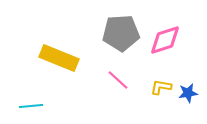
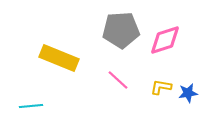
gray pentagon: moved 3 px up
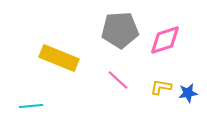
gray pentagon: moved 1 px left
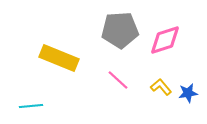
yellow L-shape: rotated 40 degrees clockwise
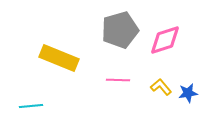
gray pentagon: rotated 12 degrees counterclockwise
pink line: rotated 40 degrees counterclockwise
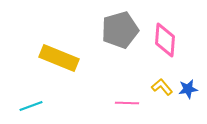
pink diamond: rotated 68 degrees counterclockwise
pink line: moved 9 px right, 23 px down
yellow L-shape: moved 1 px right
blue star: moved 4 px up
cyan line: rotated 15 degrees counterclockwise
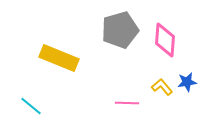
blue star: moved 1 px left, 7 px up
cyan line: rotated 60 degrees clockwise
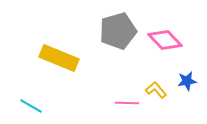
gray pentagon: moved 2 px left, 1 px down
pink diamond: rotated 48 degrees counterclockwise
blue star: moved 1 px up
yellow L-shape: moved 6 px left, 3 px down
cyan line: rotated 10 degrees counterclockwise
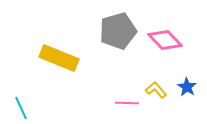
blue star: moved 6 px down; rotated 30 degrees counterclockwise
cyan line: moved 10 px left, 2 px down; rotated 35 degrees clockwise
